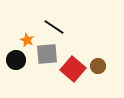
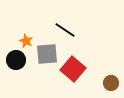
black line: moved 11 px right, 3 px down
orange star: moved 1 px left, 1 px down
brown circle: moved 13 px right, 17 px down
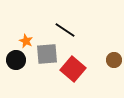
brown circle: moved 3 px right, 23 px up
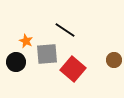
black circle: moved 2 px down
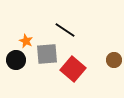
black circle: moved 2 px up
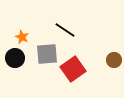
orange star: moved 4 px left, 4 px up
black circle: moved 1 px left, 2 px up
red square: rotated 15 degrees clockwise
